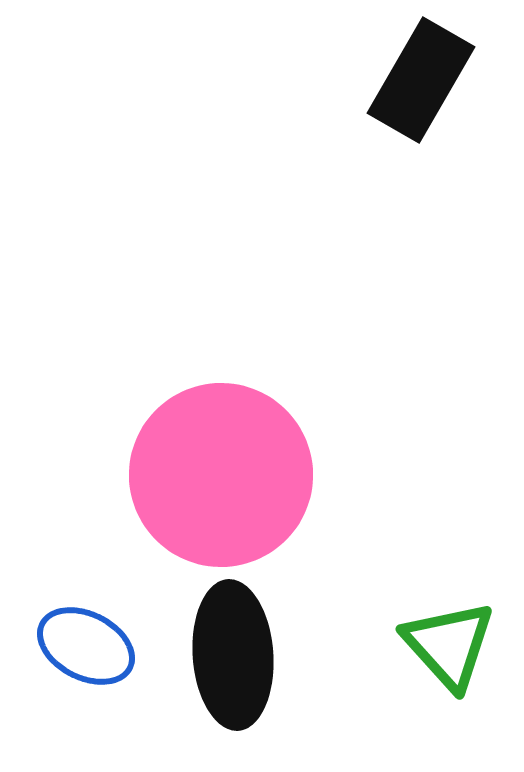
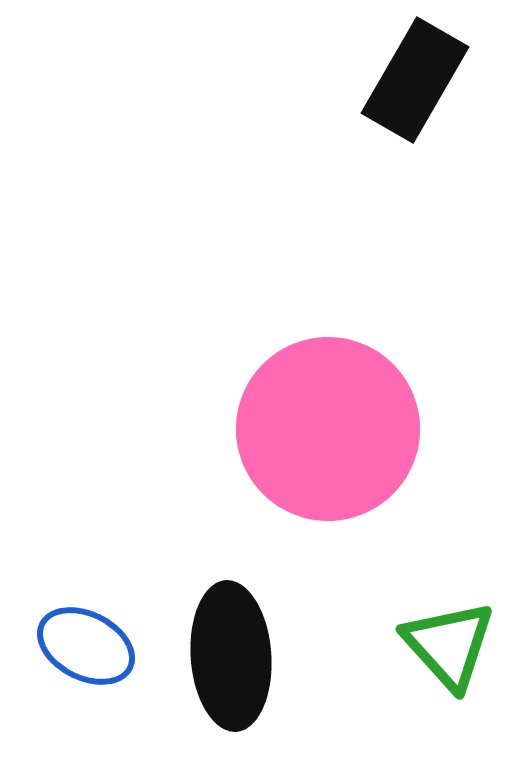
black rectangle: moved 6 px left
pink circle: moved 107 px right, 46 px up
black ellipse: moved 2 px left, 1 px down
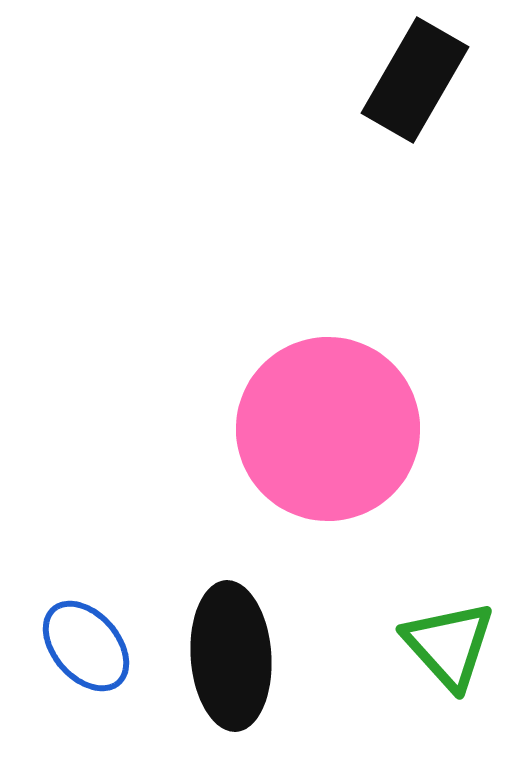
blue ellipse: rotated 22 degrees clockwise
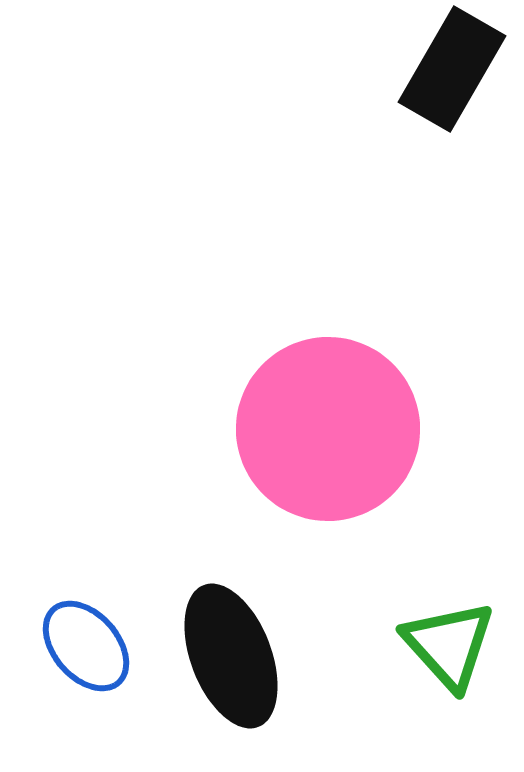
black rectangle: moved 37 px right, 11 px up
black ellipse: rotated 17 degrees counterclockwise
